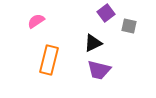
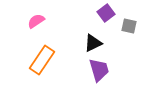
orange rectangle: moved 7 px left; rotated 20 degrees clockwise
purple trapezoid: rotated 120 degrees counterclockwise
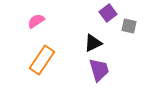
purple square: moved 2 px right
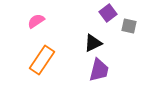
purple trapezoid: rotated 30 degrees clockwise
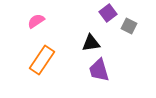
gray square: rotated 14 degrees clockwise
black triangle: moved 2 px left; rotated 18 degrees clockwise
purple trapezoid: rotated 150 degrees clockwise
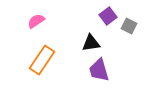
purple square: moved 3 px down
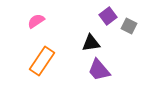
orange rectangle: moved 1 px down
purple trapezoid: rotated 25 degrees counterclockwise
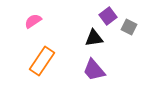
pink semicircle: moved 3 px left
gray square: moved 1 px down
black triangle: moved 3 px right, 5 px up
purple trapezoid: moved 5 px left
